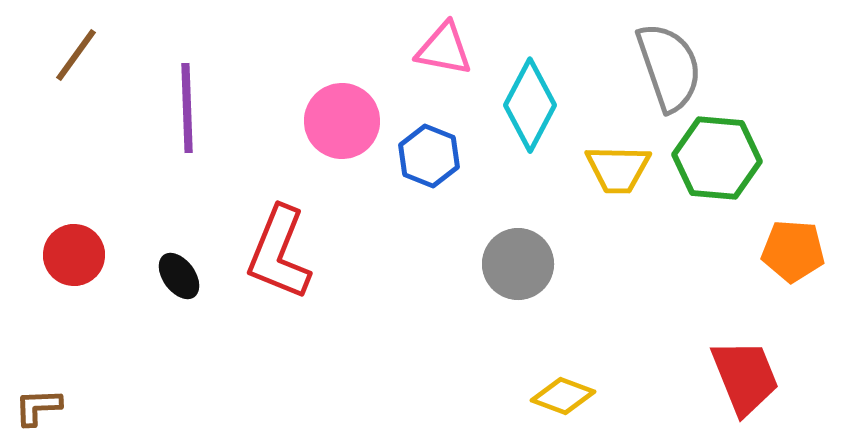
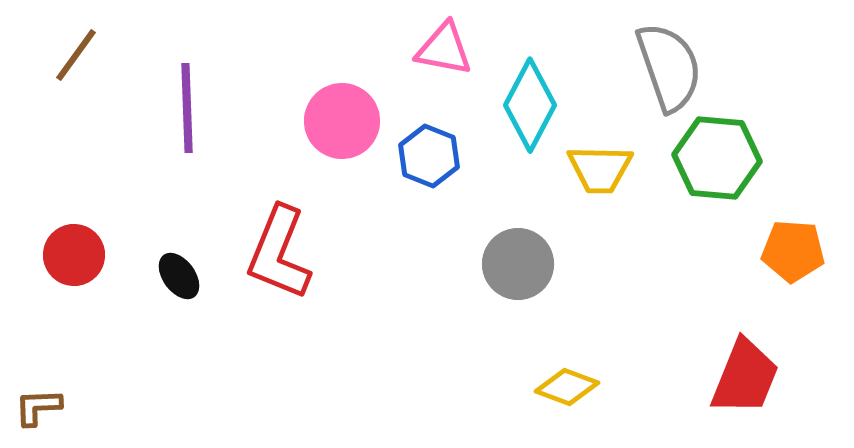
yellow trapezoid: moved 18 px left
red trapezoid: rotated 44 degrees clockwise
yellow diamond: moved 4 px right, 9 px up
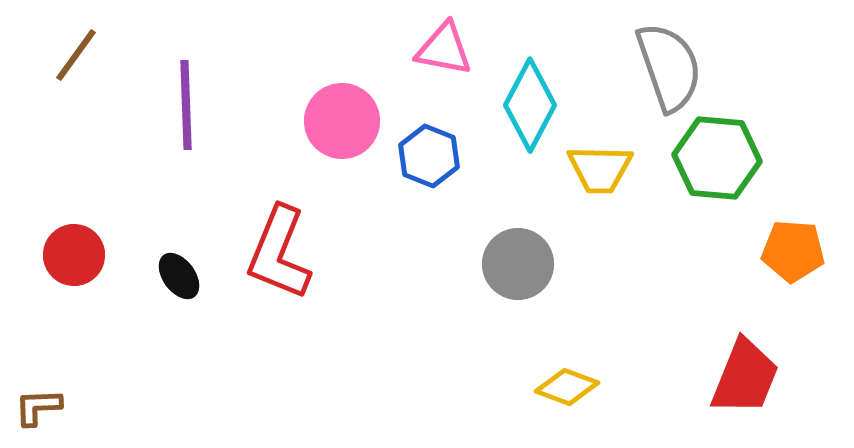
purple line: moved 1 px left, 3 px up
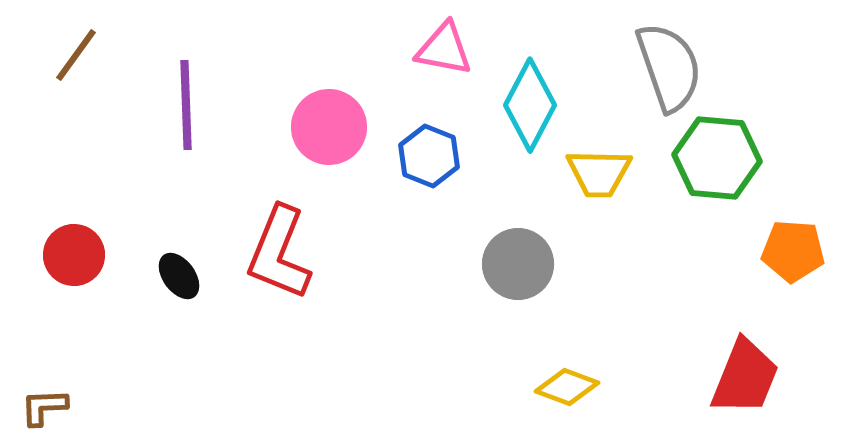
pink circle: moved 13 px left, 6 px down
yellow trapezoid: moved 1 px left, 4 px down
brown L-shape: moved 6 px right
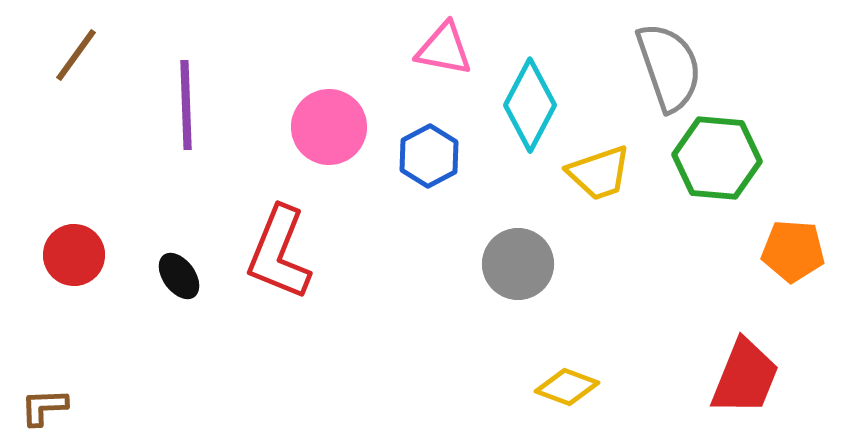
blue hexagon: rotated 10 degrees clockwise
yellow trapezoid: rotated 20 degrees counterclockwise
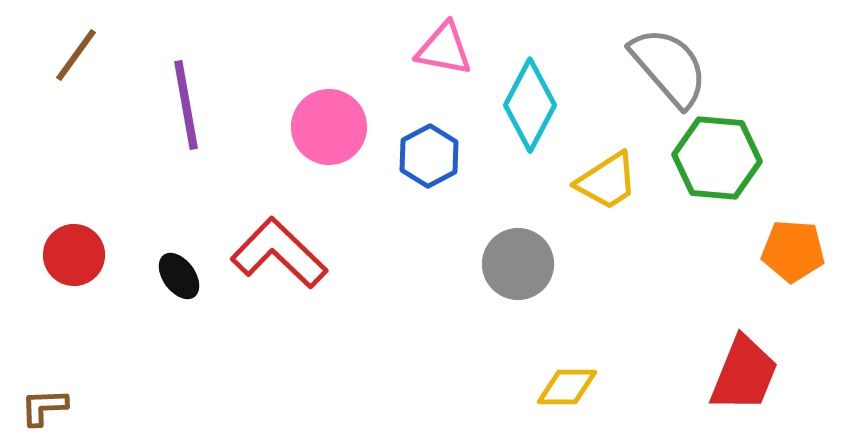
gray semicircle: rotated 22 degrees counterclockwise
purple line: rotated 8 degrees counterclockwise
yellow trapezoid: moved 8 px right, 8 px down; rotated 14 degrees counterclockwise
red L-shape: rotated 112 degrees clockwise
red trapezoid: moved 1 px left, 3 px up
yellow diamond: rotated 20 degrees counterclockwise
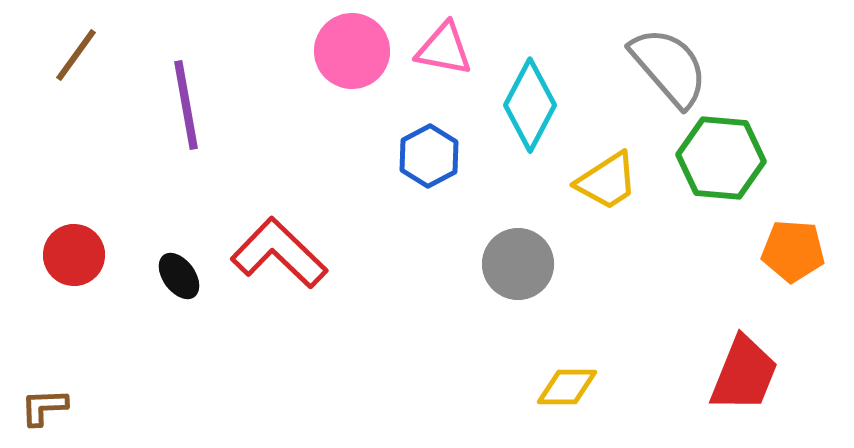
pink circle: moved 23 px right, 76 px up
green hexagon: moved 4 px right
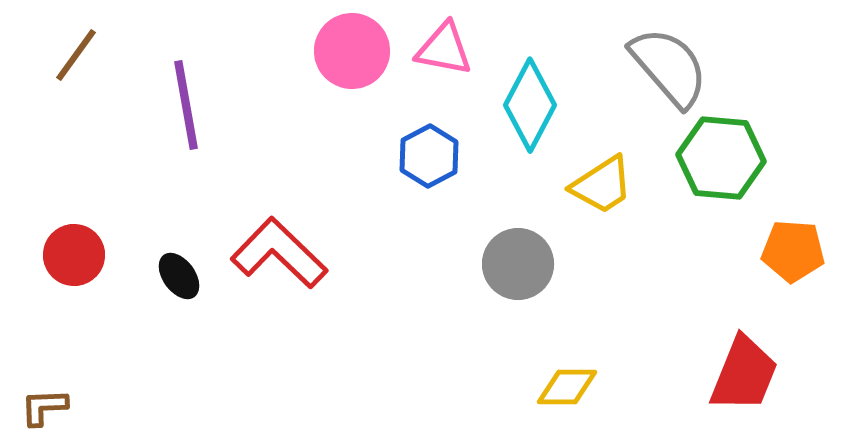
yellow trapezoid: moved 5 px left, 4 px down
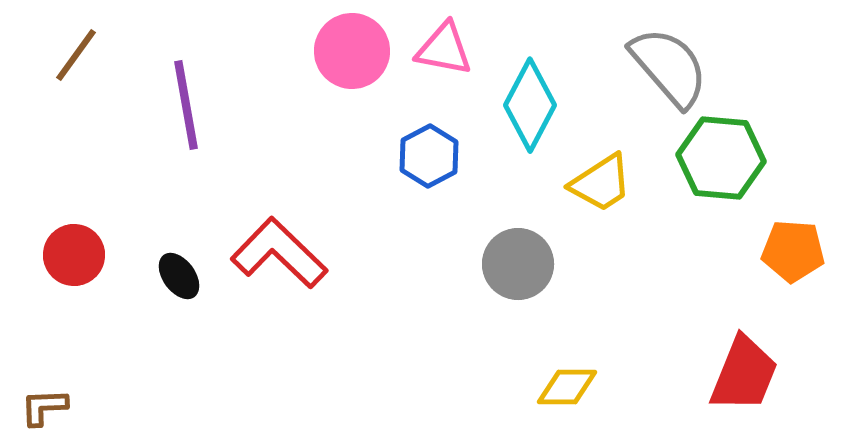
yellow trapezoid: moved 1 px left, 2 px up
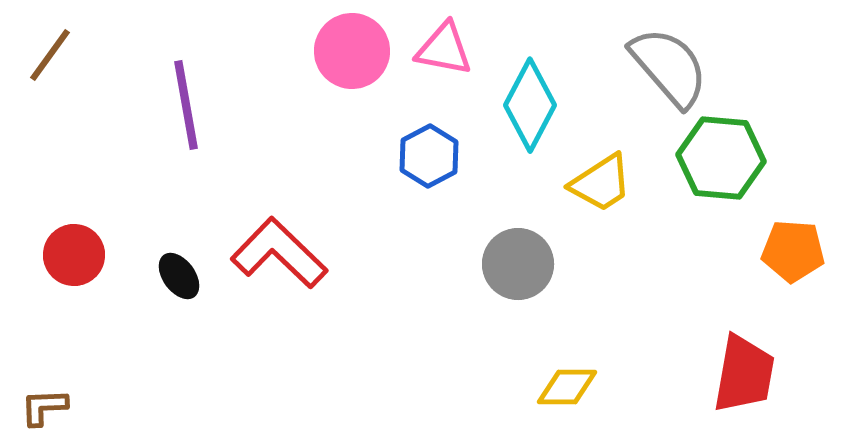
brown line: moved 26 px left
red trapezoid: rotated 12 degrees counterclockwise
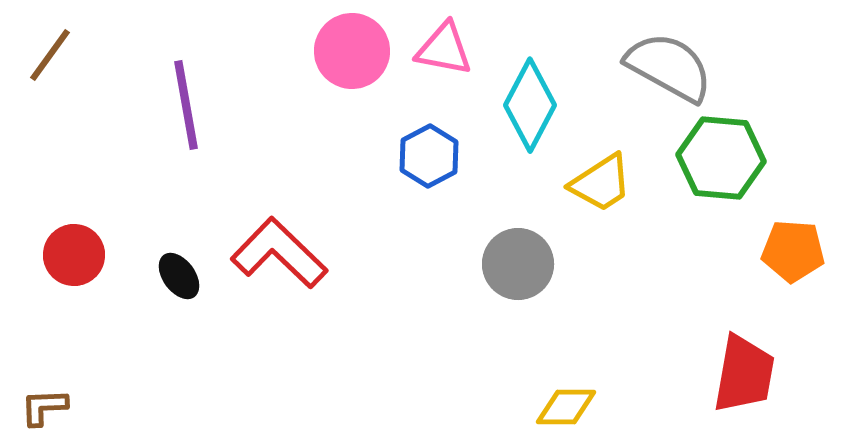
gray semicircle: rotated 20 degrees counterclockwise
yellow diamond: moved 1 px left, 20 px down
